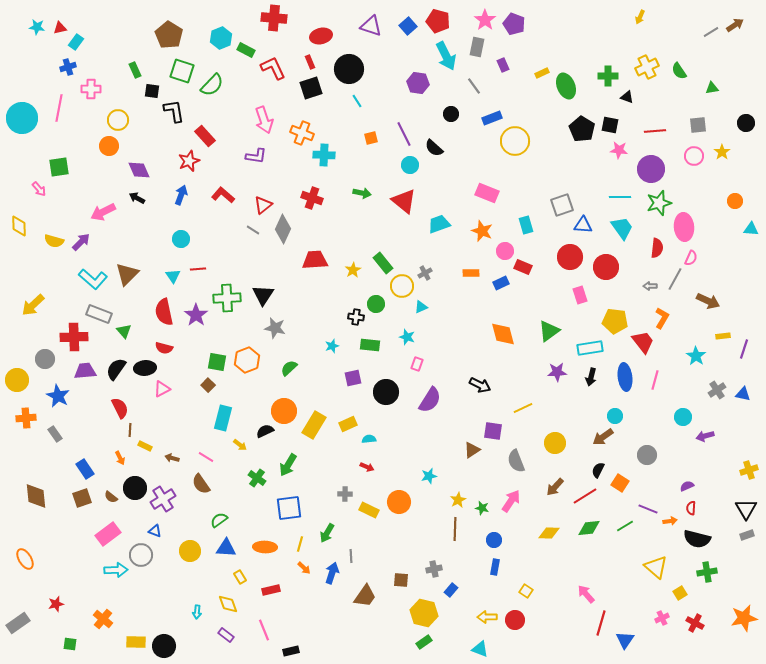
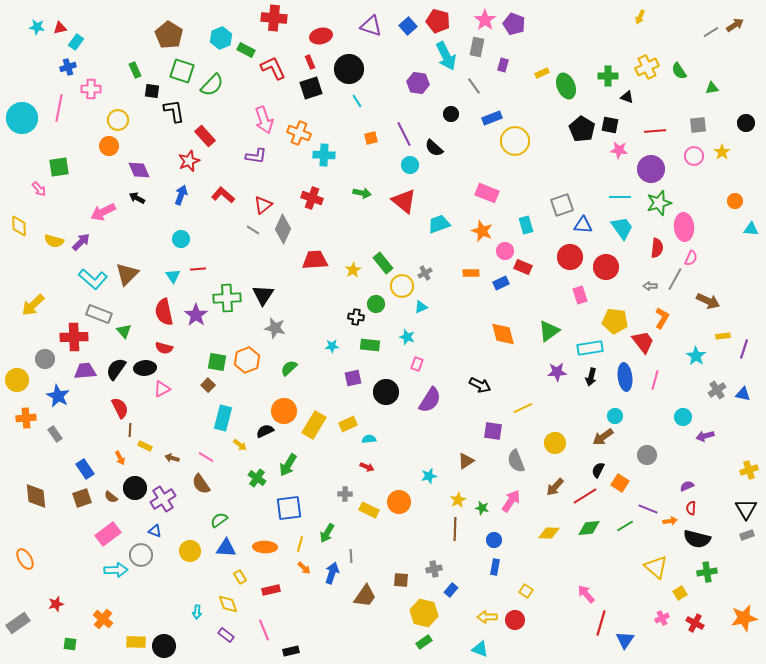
purple rectangle at (503, 65): rotated 40 degrees clockwise
orange cross at (302, 133): moved 3 px left
cyan star at (332, 346): rotated 16 degrees clockwise
brown triangle at (472, 450): moved 6 px left, 11 px down
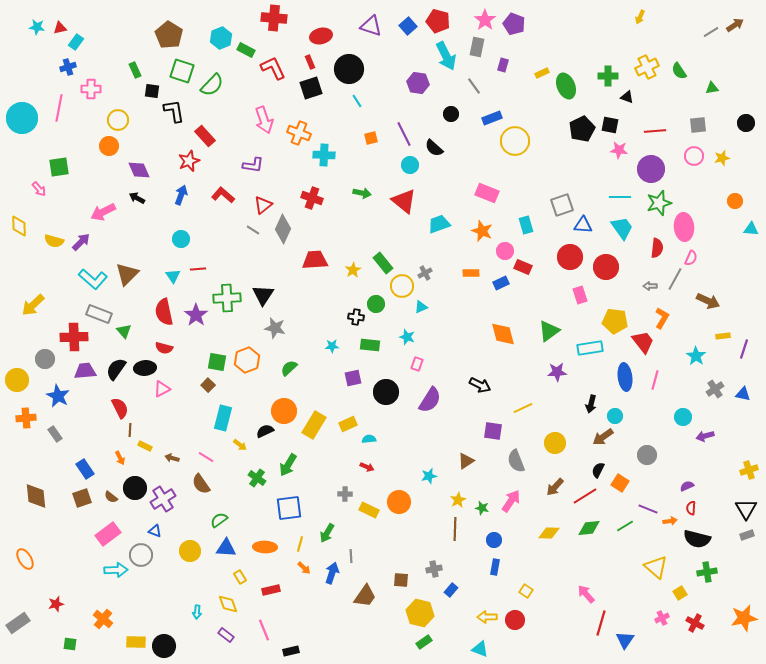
black pentagon at (582, 129): rotated 15 degrees clockwise
yellow star at (722, 152): moved 6 px down; rotated 21 degrees clockwise
purple L-shape at (256, 156): moved 3 px left, 9 px down
black arrow at (591, 377): moved 27 px down
gray cross at (717, 390): moved 2 px left, 1 px up
yellow hexagon at (424, 613): moved 4 px left
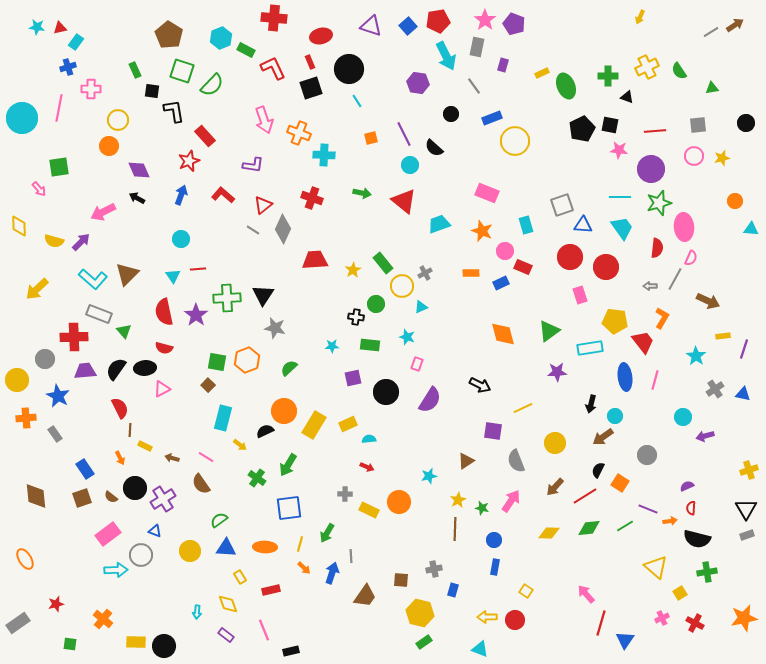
red pentagon at (438, 21): rotated 25 degrees counterclockwise
yellow arrow at (33, 305): moved 4 px right, 16 px up
blue rectangle at (451, 590): moved 2 px right; rotated 24 degrees counterclockwise
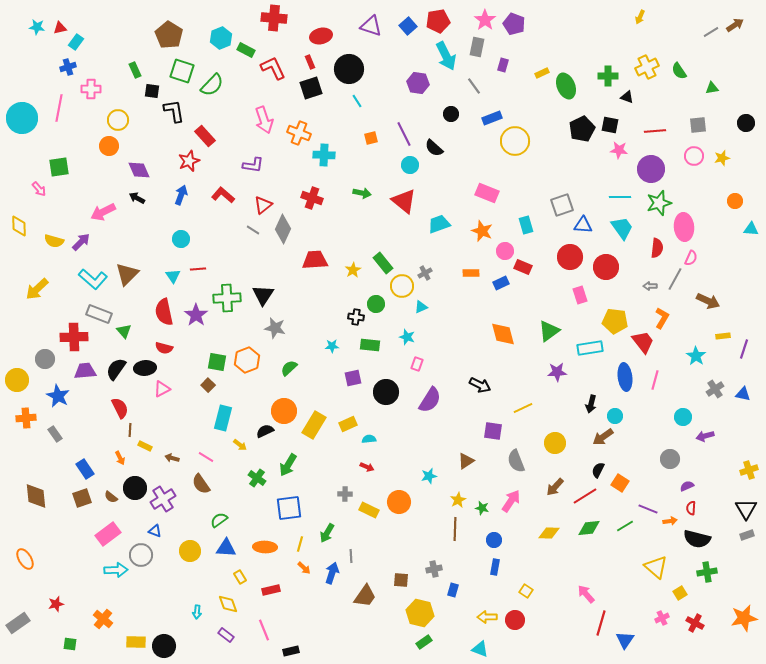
gray circle at (647, 455): moved 23 px right, 4 px down
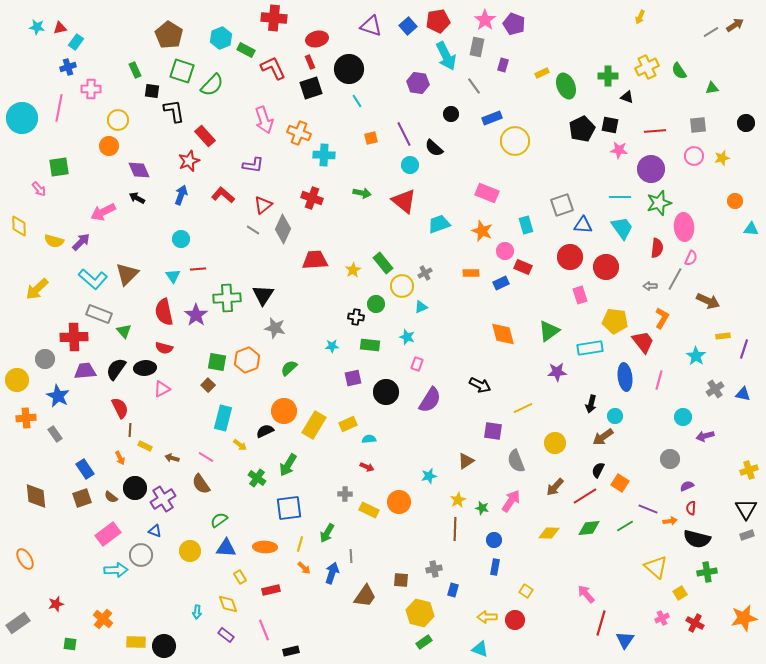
red ellipse at (321, 36): moved 4 px left, 3 px down
pink line at (655, 380): moved 4 px right
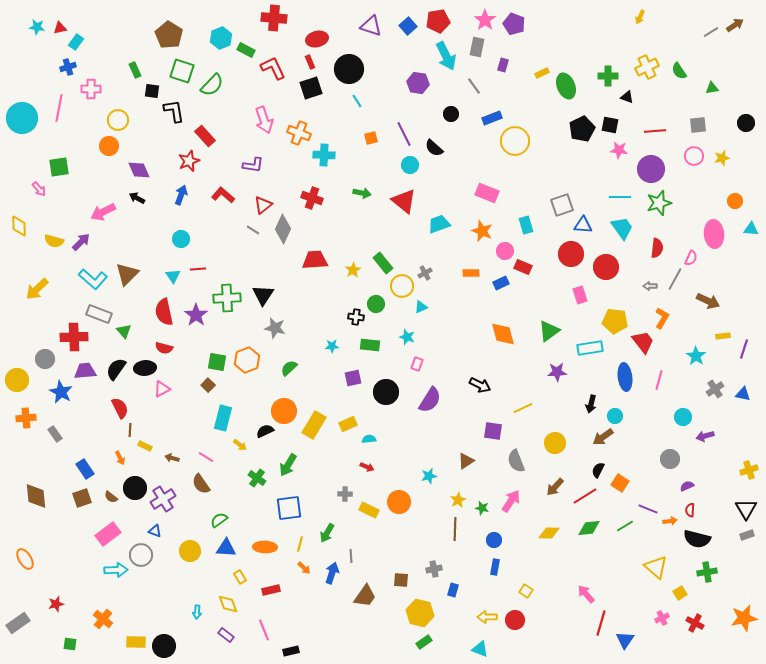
pink ellipse at (684, 227): moved 30 px right, 7 px down
red circle at (570, 257): moved 1 px right, 3 px up
blue star at (58, 396): moved 3 px right, 4 px up
red semicircle at (691, 508): moved 1 px left, 2 px down
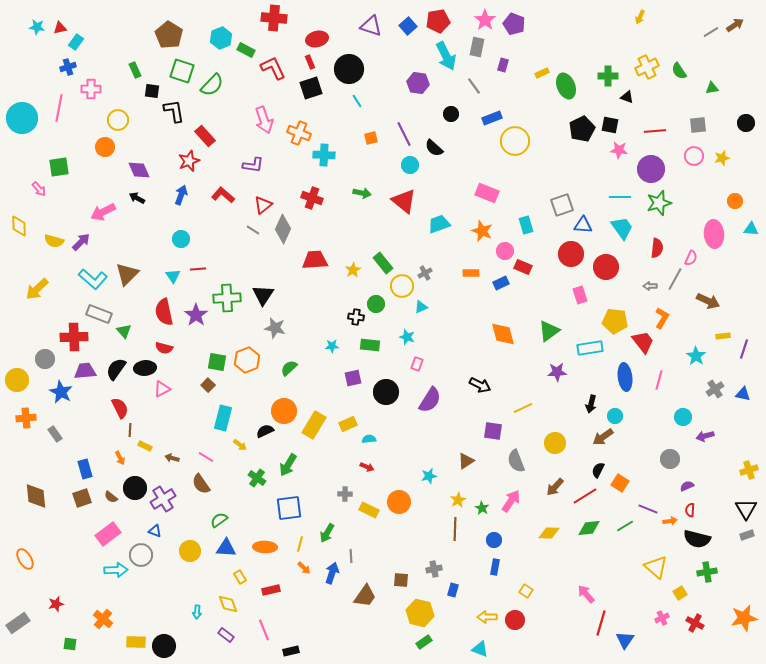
orange circle at (109, 146): moved 4 px left, 1 px down
blue rectangle at (85, 469): rotated 18 degrees clockwise
green star at (482, 508): rotated 16 degrees clockwise
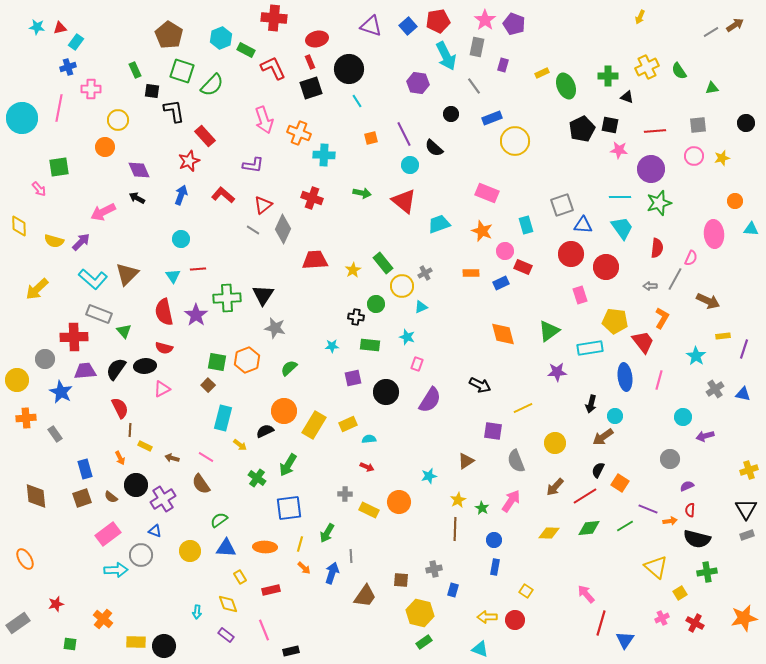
black ellipse at (145, 368): moved 2 px up
black circle at (135, 488): moved 1 px right, 3 px up
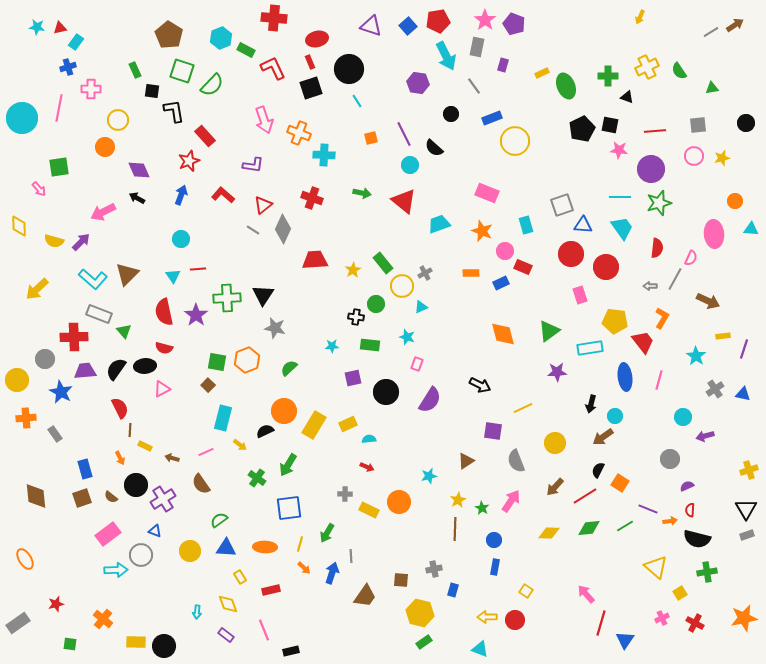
pink line at (206, 457): moved 5 px up; rotated 56 degrees counterclockwise
